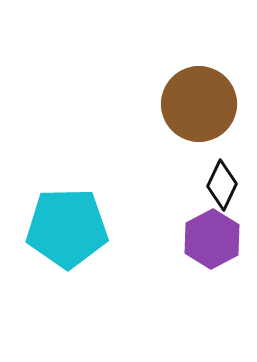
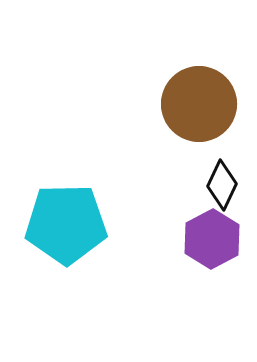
cyan pentagon: moved 1 px left, 4 px up
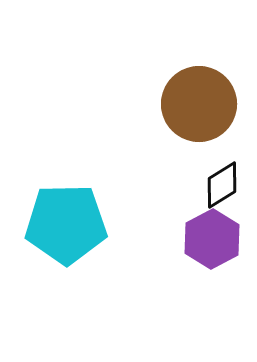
black diamond: rotated 33 degrees clockwise
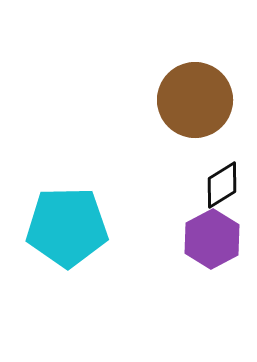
brown circle: moved 4 px left, 4 px up
cyan pentagon: moved 1 px right, 3 px down
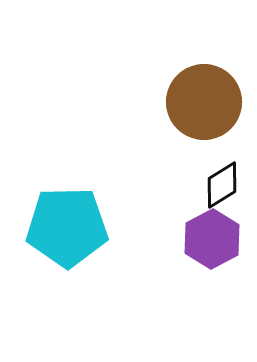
brown circle: moved 9 px right, 2 px down
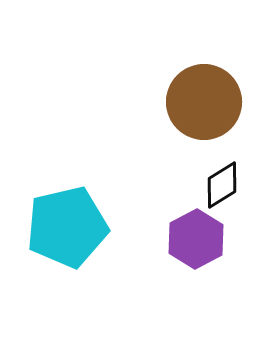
cyan pentagon: rotated 12 degrees counterclockwise
purple hexagon: moved 16 px left
